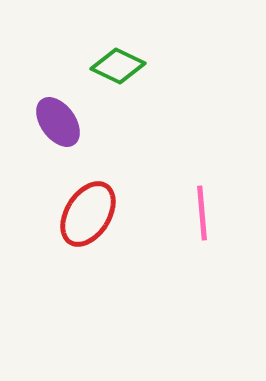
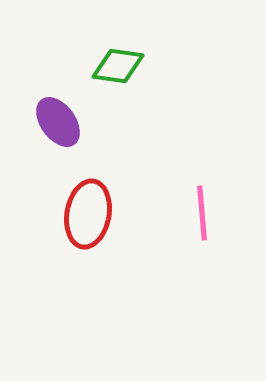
green diamond: rotated 18 degrees counterclockwise
red ellipse: rotated 22 degrees counterclockwise
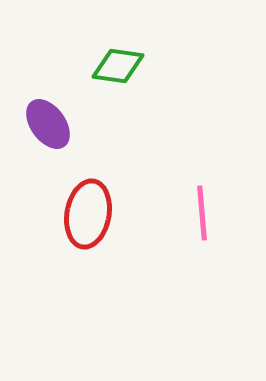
purple ellipse: moved 10 px left, 2 px down
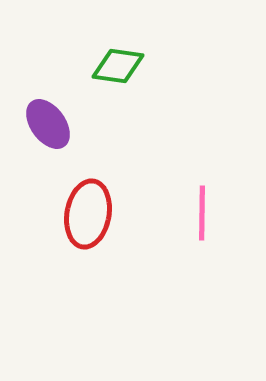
pink line: rotated 6 degrees clockwise
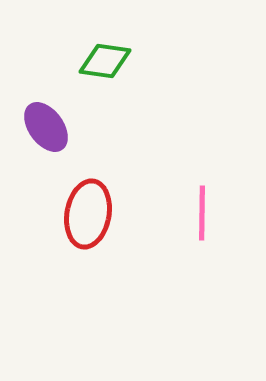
green diamond: moved 13 px left, 5 px up
purple ellipse: moved 2 px left, 3 px down
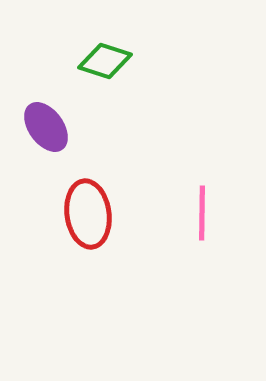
green diamond: rotated 10 degrees clockwise
red ellipse: rotated 18 degrees counterclockwise
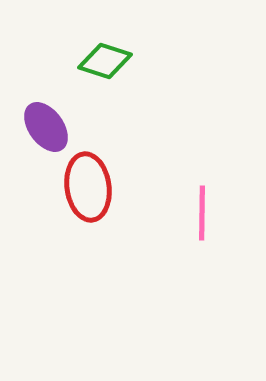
red ellipse: moved 27 px up
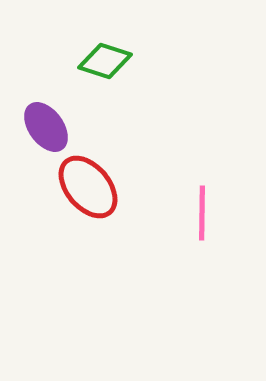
red ellipse: rotated 32 degrees counterclockwise
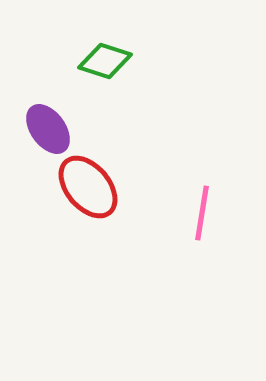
purple ellipse: moved 2 px right, 2 px down
pink line: rotated 8 degrees clockwise
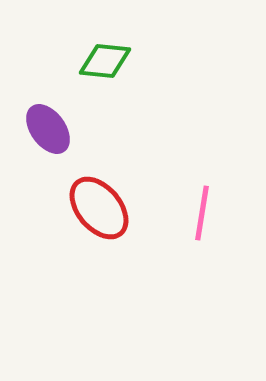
green diamond: rotated 12 degrees counterclockwise
red ellipse: moved 11 px right, 21 px down
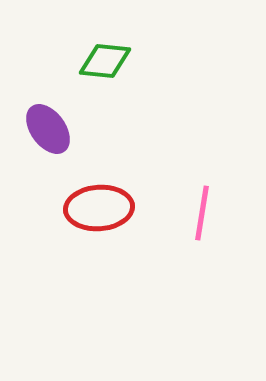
red ellipse: rotated 54 degrees counterclockwise
